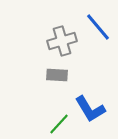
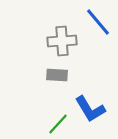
blue line: moved 5 px up
gray cross: rotated 12 degrees clockwise
green line: moved 1 px left
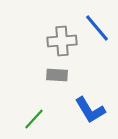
blue line: moved 1 px left, 6 px down
blue L-shape: moved 1 px down
green line: moved 24 px left, 5 px up
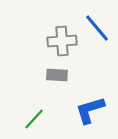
blue L-shape: rotated 104 degrees clockwise
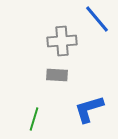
blue line: moved 9 px up
blue L-shape: moved 1 px left, 1 px up
green line: rotated 25 degrees counterclockwise
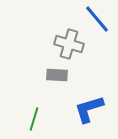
gray cross: moved 7 px right, 3 px down; rotated 20 degrees clockwise
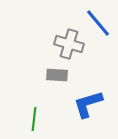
blue line: moved 1 px right, 4 px down
blue L-shape: moved 1 px left, 5 px up
green line: rotated 10 degrees counterclockwise
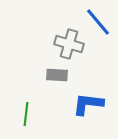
blue line: moved 1 px up
blue L-shape: rotated 24 degrees clockwise
green line: moved 8 px left, 5 px up
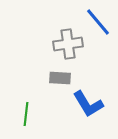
gray cross: moved 1 px left; rotated 24 degrees counterclockwise
gray rectangle: moved 3 px right, 3 px down
blue L-shape: rotated 128 degrees counterclockwise
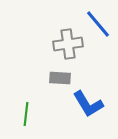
blue line: moved 2 px down
